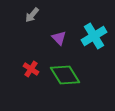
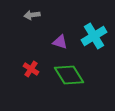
gray arrow: rotated 42 degrees clockwise
purple triangle: moved 1 px right, 4 px down; rotated 28 degrees counterclockwise
green diamond: moved 4 px right
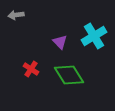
gray arrow: moved 16 px left
purple triangle: rotated 28 degrees clockwise
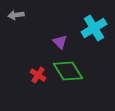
cyan cross: moved 8 px up
red cross: moved 7 px right, 6 px down
green diamond: moved 1 px left, 4 px up
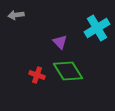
cyan cross: moved 3 px right
red cross: moved 1 px left; rotated 14 degrees counterclockwise
